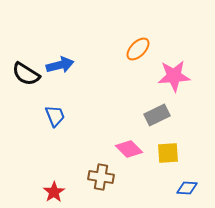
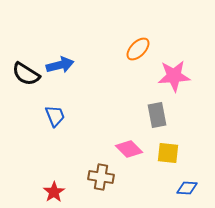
gray rectangle: rotated 75 degrees counterclockwise
yellow square: rotated 10 degrees clockwise
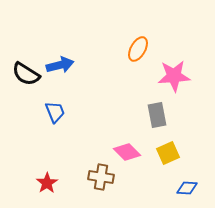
orange ellipse: rotated 15 degrees counterclockwise
blue trapezoid: moved 4 px up
pink diamond: moved 2 px left, 3 px down
yellow square: rotated 30 degrees counterclockwise
red star: moved 7 px left, 9 px up
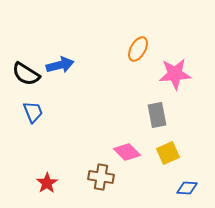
pink star: moved 1 px right, 2 px up
blue trapezoid: moved 22 px left
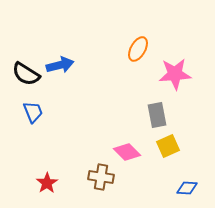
yellow square: moved 7 px up
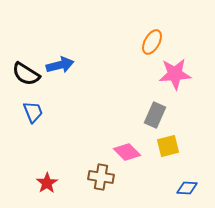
orange ellipse: moved 14 px right, 7 px up
gray rectangle: moved 2 px left; rotated 35 degrees clockwise
yellow square: rotated 10 degrees clockwise
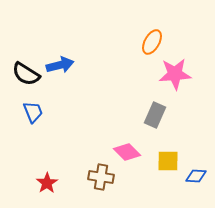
yellow square: moved 15 px down; rotated 15 degrees clockwise
blue diamond: moved 9 px right, 12 px up
